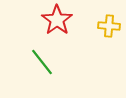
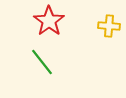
red star: moved 8 px left, 1 px down
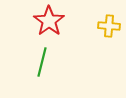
green line: rotated 52 degrees clockwise
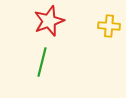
red star: rotated 16 degrees clockwise
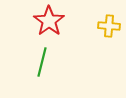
red star: rotated 16 degrees counterclockwise
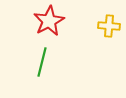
red star: rotated 8 degrees clockwise
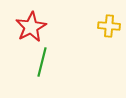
red star: moved 18 px left, 6 px down
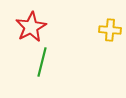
yellow cross: moved 1 px right, 4 px down
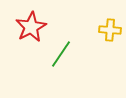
green line: moved 19 px right, 8 px up; rotated 20 degrees clockwise
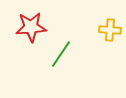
red star: rotated 24 degrees clockwise
